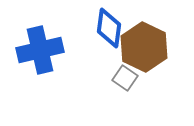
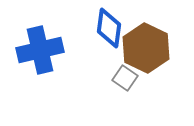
brown hexagon: moved 2 px right, 1 px down
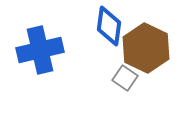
blue diamond: moved 2 px up
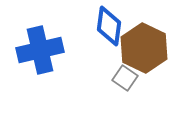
brown hexagon: moved 2 px left
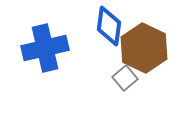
blue cross: moved 5 px right, 2 px up
gray square: rotated 15 degrees clockwise
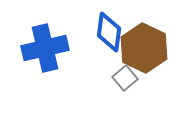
blue diamond: moved 6 px down
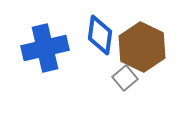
blue diamond: moved 9 px left, 3 px down
brown hexagon: moved 2 px left, 1 px up
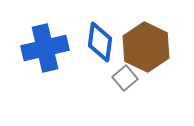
blue diamond: moved 7 px down
brown hexagon: moved 4 px right
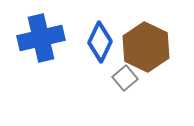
blue diamond: rotated 18 degrees clockwise
blue cross: moved 4 px left, 10 px up
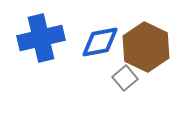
blue diamond: rotated 54 degrees clockwise
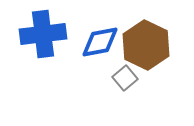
blue cross: moved 2 px right, 4 px up; rotated 6 degrees clockwise
brown hexagon: moved 2 px up
